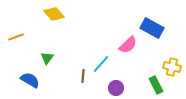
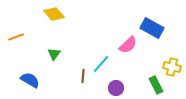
green triangle: moved 7 px right, 4 px up
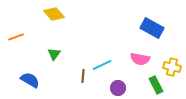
pink semicircle: moved 12 px right, 14 px down; rotated 54 degrees clockwise
cyan line: moved 1 px right, 1 px down; rotated 24 degrees clockwise
purple circle: moved 2 px right
